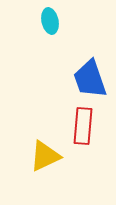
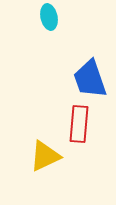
cyan ellipse: moved 1 px left, 4 px up
red rectangle: moved 4 px left, 2 px up
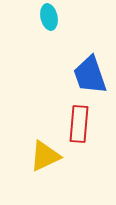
blue trapezoid: moved 4 px up
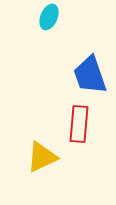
cyan ellipse: rotated 35 degrees clockwise
yellow triangle: moved 3 px left, 1 px down
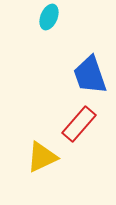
red rectangle: rotated 36 degrees clockwise
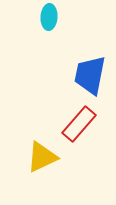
cyan ellipse: rotated 20 degrees counterclockwise
blue trapezoid: rotated 30 degrees clockwise
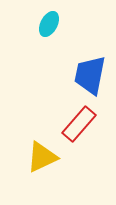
cyan ellipse: moved 7 px down; rotated 25 degrees clockwise
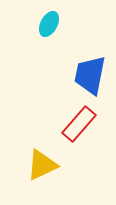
yellow triangle: moved 8 px down
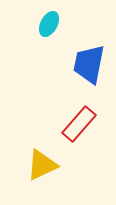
blue trapezoid: moved 1 px left, 11 px up
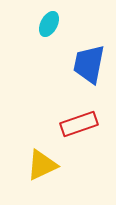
red rectangle: rotated 30 degrees clockwise
